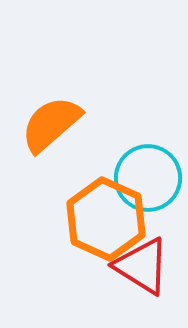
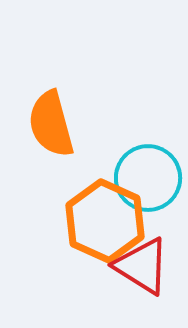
orange semicircle: rotated 64 degrees counterclockwise
orange hexagon: moved 1 px left, 2 px down
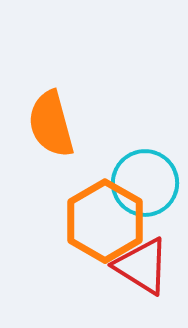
cyan circle: moved 3 px left, 5 px down
orange hexagon: rotated 6 degrees clockwise
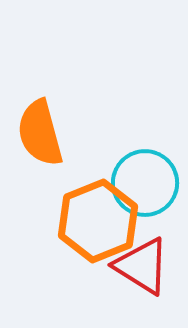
orange semicircle: moved 11 px left, 9 px down
orange hexagon: moved 7 px left; rotated 8 degrees clockwise
